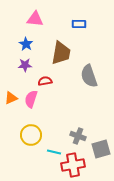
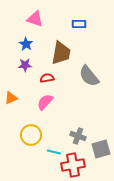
pink triangle: rotated 12 degrees clockwise
gray semicircle: rotated 20 degrees counterclockwise
red semicircle: moved 2 px right, 3 px up
pink semicircle: moved 14 px right, 3 px down; rotated 24 degrees clockwise
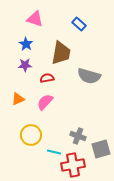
blue rectangle: rotated 40 degrees clockwise
gray semicircle: rotated 35 degrees counterclockwise
orange triangle: moved 7 px right, 1 px down
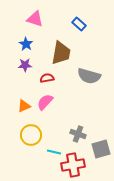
orange triangle: moved 6 px right, 7 px down
gray cross: moved 2 px up
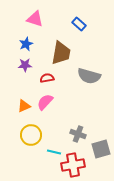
blue star: rotated 16 degrees clockwise
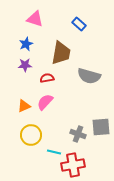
gray square: moved 22 px up; rotated 12 degrees clockwise
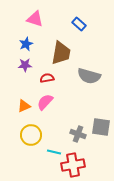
gray square: rotated 12 degrees clockwise
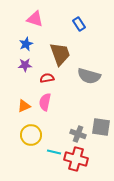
blue rectangle: rotated 16 degrees clockwise
brown trapezoid: moved 1 px left, 1 px down; rotated 30 degrees counterclockwise
pink semicircle: rotated 30 degrees counterclockwise
red cross: moved 3 px right, 6 px up; rotated 25 degrees clockwise
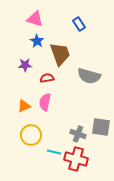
blue star: moved 11 px right, 3 px up; rotated 16 degrees counterclockwise
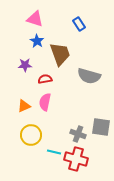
red semicircle: moved 2 px left, 1 px down
